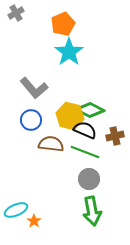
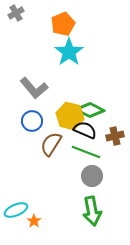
blue circle: moved 1 px right, 1 px down
brown semicircle: rotated 65 degrees counterclockwise
green line: moved 1 px right
gray circle: moved 3 px right, 3 px up
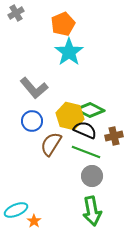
brown cross: moved 1 px left
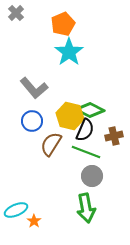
gray cross: rotated 14 degrees counterclockwise
black semicircle: rotated 90 degrees clockwise
green arrow: moved 6 px left, 3 px up
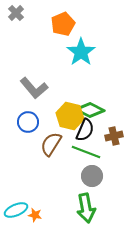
cyan star: moved 12 px right
blue circle: moved 4 px left, 1 px down
orange star: moved 1 px right, 6 px up; rotated 24 degrees counterclockwise
